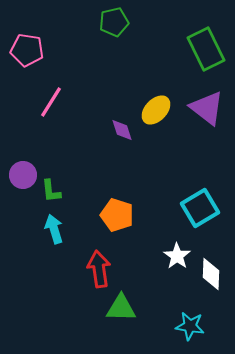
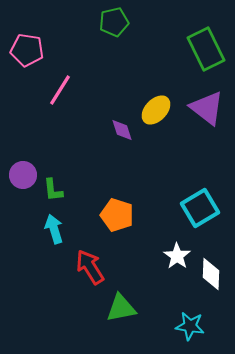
pink line: moved 9 px right, 12 px up
green L-shape: moved 2 px right, 1 px up
red arrow: moved 9 px left, 2 px up; rotated 24 degrees counterclockwise
green triangle: rotated 12 degrees counterclockwise
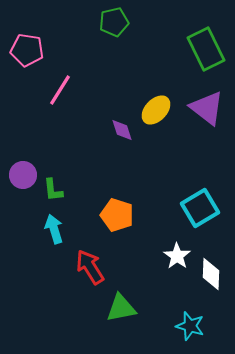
cyan star: rotated 8 degrees clockwise
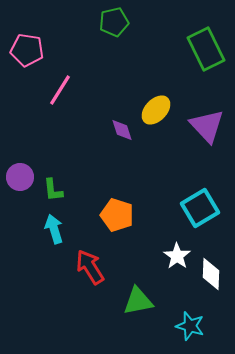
purple triangle: moved 18 px down; rotated 9 degrees clockwise
purple circle: moved 3 px left, 2 px down
green triangle: moved 17 px right, 7 px up
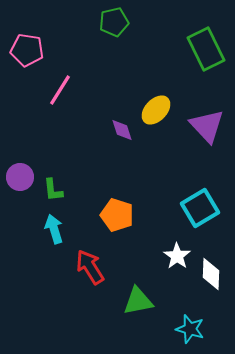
cyan star: moved 3 px down
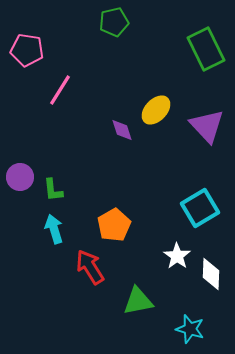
orange pentagon: moved 3 px left, 10 px down; rotated 24 degrees clockwise
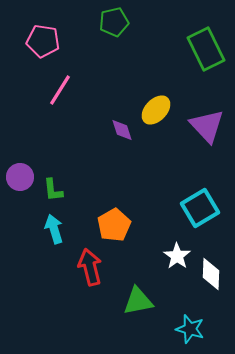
pink pentagon: moved 16 px right, 9 px up
red arrow: rotated 18 degrees clockwise
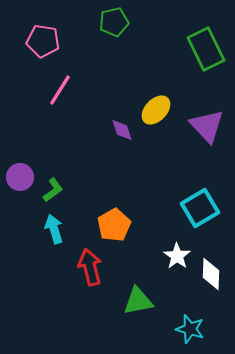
green L-shape: rotated 120 degrees counterclockwise
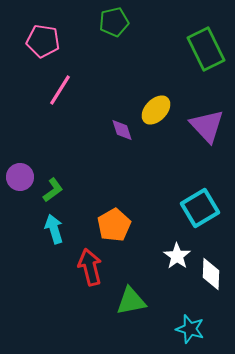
green triangle: moved 7 px left
